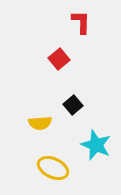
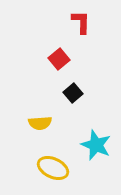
black square: moved 12 px up
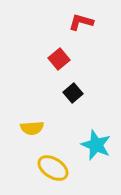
red L-shape: rotated 75 degrees counterclockwise
yellow semicircle: moved 8 px left, 5 px down
yellow ellipse: rotated 8 degrees clockwise
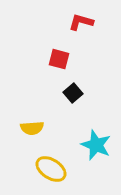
red square: rotated 35 degrees counterclockwise
yellow ellipse: moved 2 px left, 1 px down
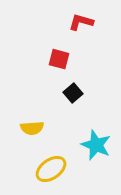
yellow ellipse: rotated 68 degrees counterclockwise
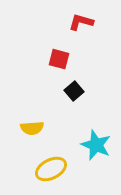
black square: moved 1 px right, 2 px up
yellow ellipse: rotated 8 degrees clockwise
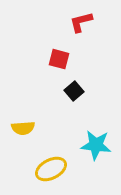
red L-shape: rotated 30 degrees counterclockwise
yellow semicircle: moved 9 px left
cyan star: rotated 16 degrees counterclockwise
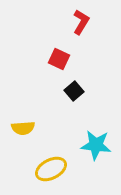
red L-shape: rotated 135 degrees clockwise
red square: rotated 10 degrees clockwise
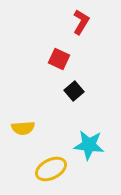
cyan star: moved 7 px left
